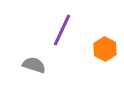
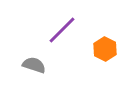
purple line: rotated 20 degrees clockwise
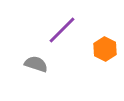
gray semicircle: moved 2 px right, 1 px up
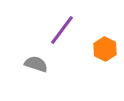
purple line: rotated 8 degrees counterclockwise
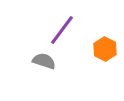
gray semicircle: moved 8 px right, 3 px up
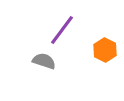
orange hexagon: moved 1 px down
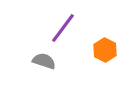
purple line: moved 1 px right, 2 px up
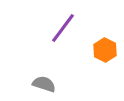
gray semicircle: moved 23 px down
